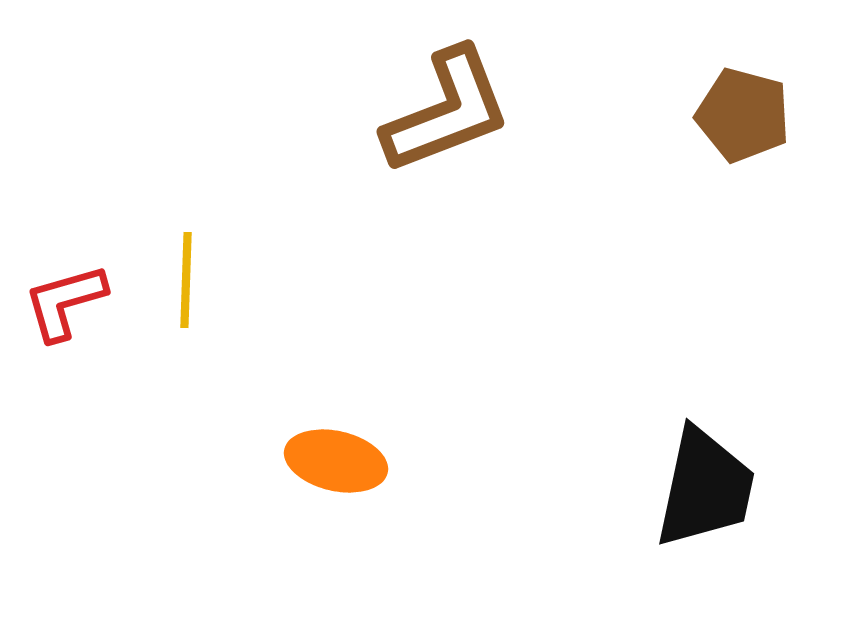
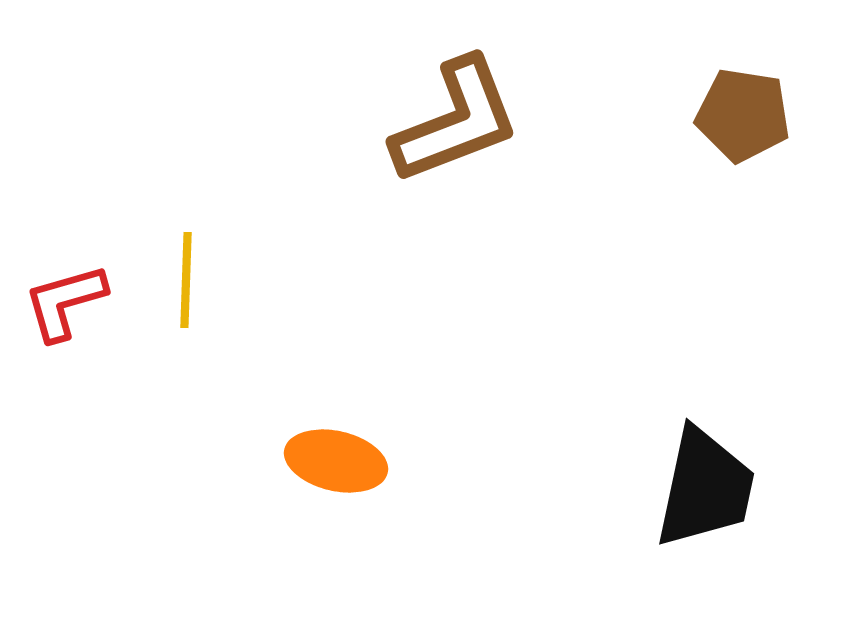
brown L-shape: moved 9 px right, 10 px down
brown pentagon: rotated 6 degrees counterclockwise
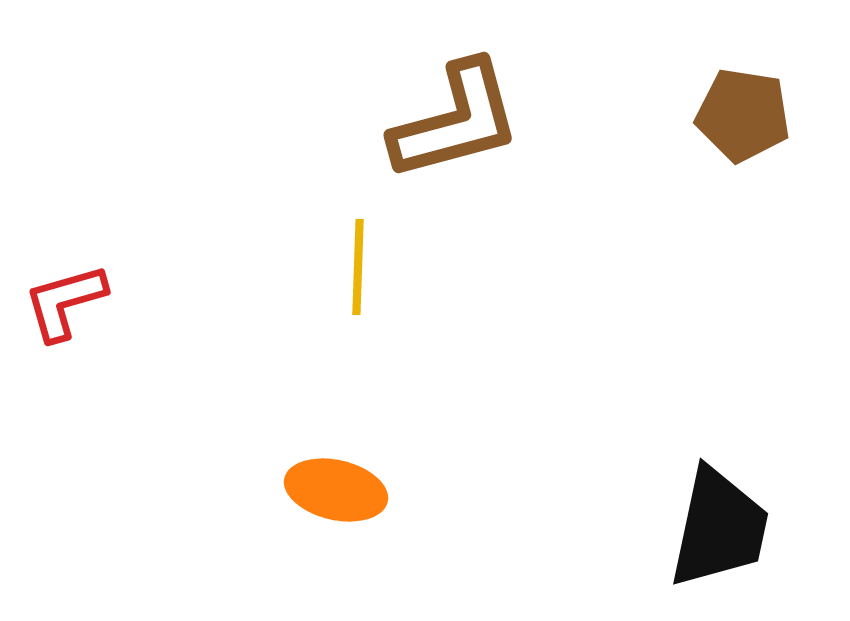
brown L-shape: rotated 6 degrees clockwise
yellow line: moved 172 px right, 13 px up
orange ellipse: moved 29 px down
black trapezoid: moved 14 px right, 40 px down
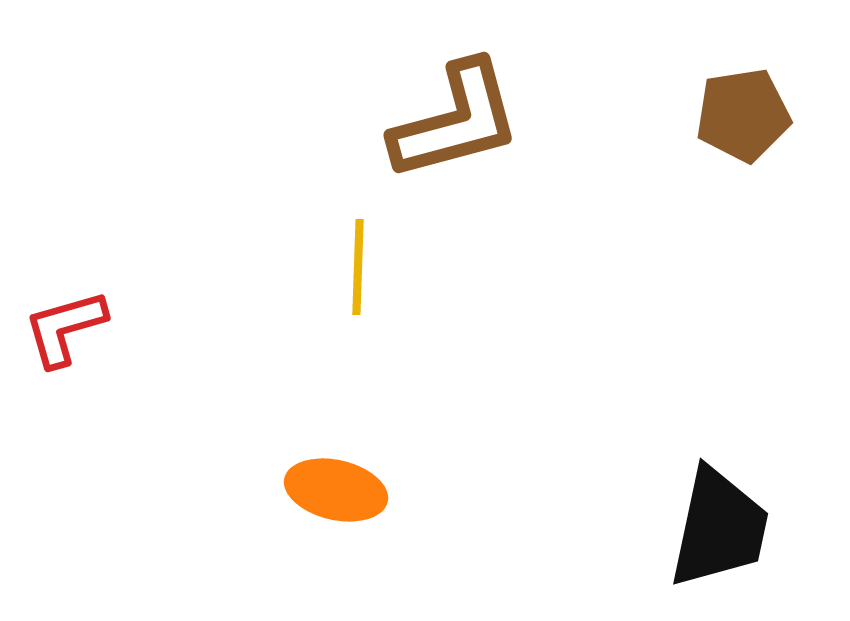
brown pentagon: rotated 18 degrees counterclockwise
red L-shape: moved 26 px down
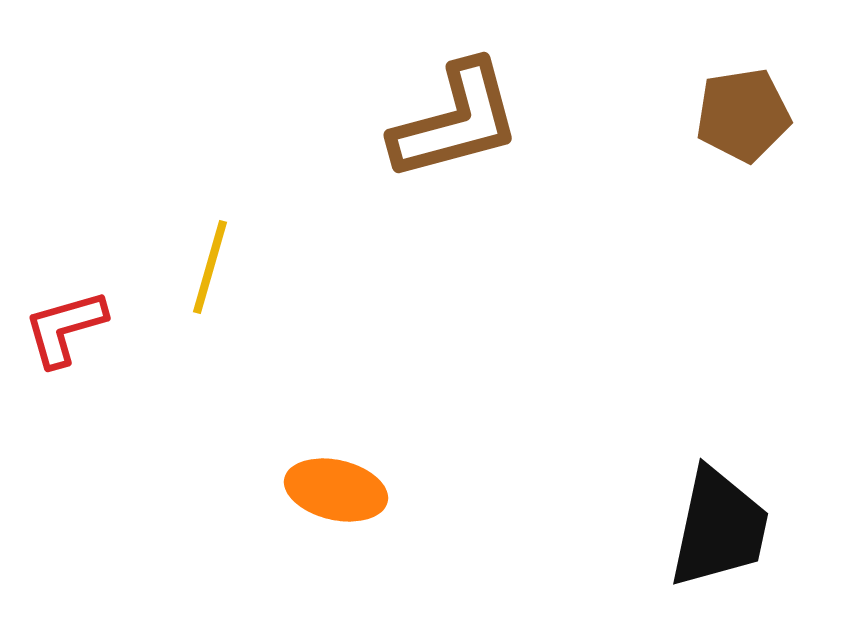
yellow line: moved 148 px left; rotated 14 degrees clockwise
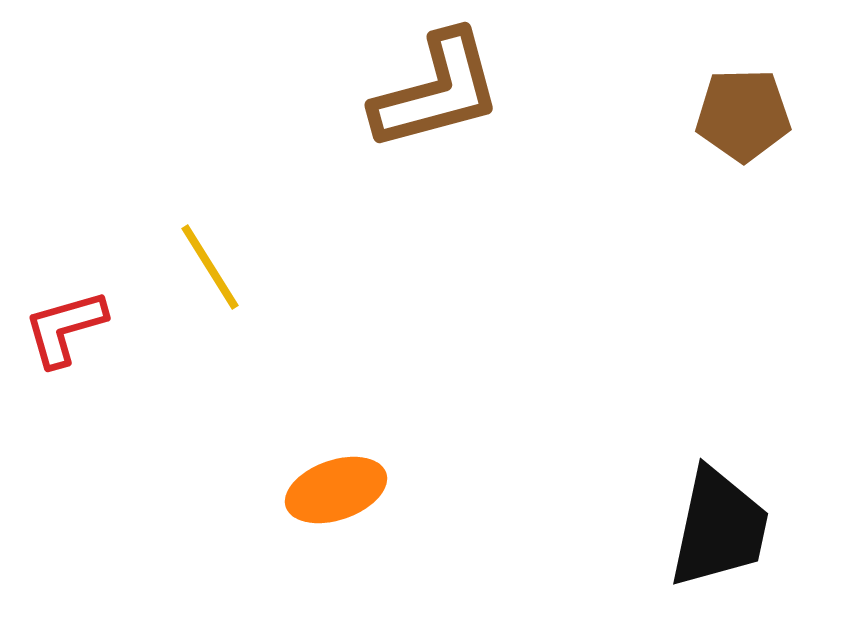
brown pentagon: rotated 8 degrees clockwise
brown L-shape: moved 19 px left, 30 px up
yellow line: rotated 48 degrees counterclockwise
orange ellipse: rotated 32 degrees counterclockwise
